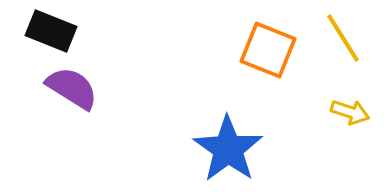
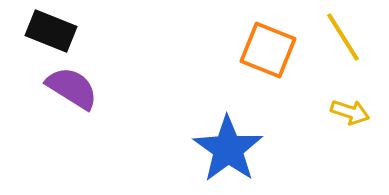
yellow line: moved 1 px up
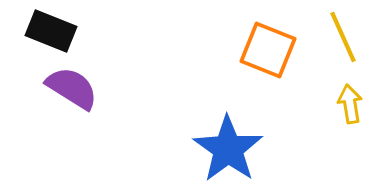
yellow line: rotated 8 degrees clockwise
yellow arrow: moved 8 px up; rotated 117 degrees counterclockwise
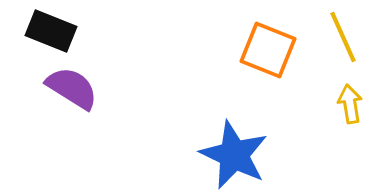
blue star: moved 6 px right, 6 px down; rotated 10 degrees counterclockwise
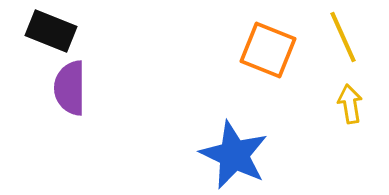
purple semicircle: moved 2 px left; rotated 122 degrees counterclockwise
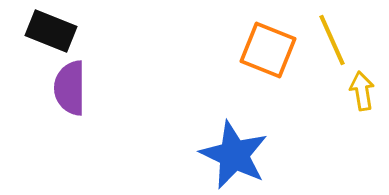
yellow line: moved 11 px left, 3 px down
yellow arrow: moved 12 px right, 13 px up
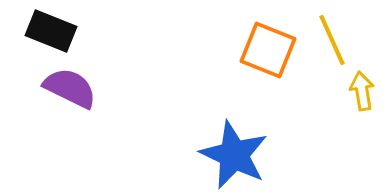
purple semicircle: rotated 116 degrees clockwise
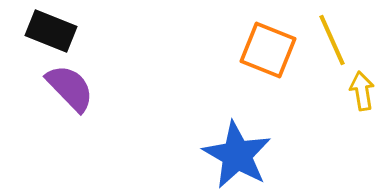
purple semicircle: rotated 20 degrees clockwise
blue star: moved 3 px right; rotated 4 degrees clockwise
